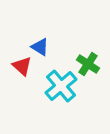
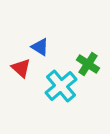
red triangle: moved 1 px left, 2 px down
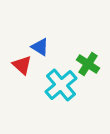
red triangle: moved 1 px right, 3 px up
cyan cross: moved 1 px up
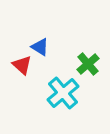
green cross: rotated 15 degrees clockwise
cyan cross: moved 2 px right, 8 px down
